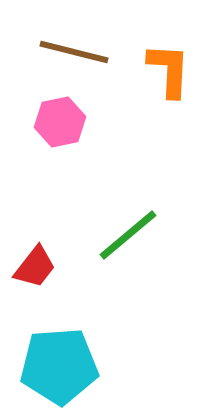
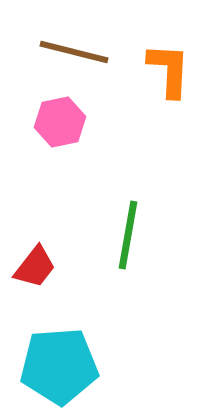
green line: rotated 40 degrees counterclockwise
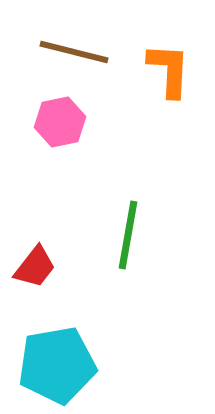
cyan pentagon: moved 2 px left, 1 px up; rotated 6 degrees counterclockwise
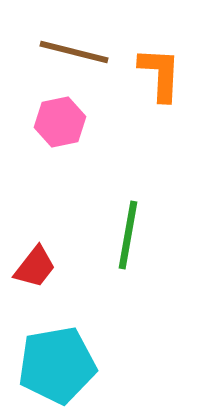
orange L-shape: moved 9 px left, 4 px down
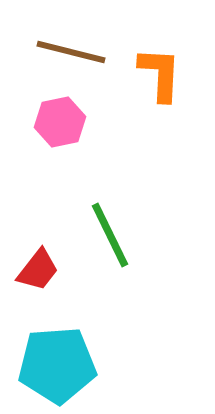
brown line: moved 3 px left
green line: moved 18 px left; rotated 36 degrees counterclockwise
red trapezoid: moved 3 px right, 3 px down
cyan pentagon: rotated 6 degrees clockwise
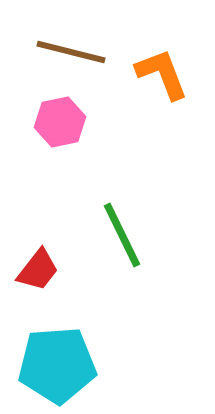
orange L-shape: moved 2 px right; rotated 24 degrees counterclockwise
green line: moved 12 px right
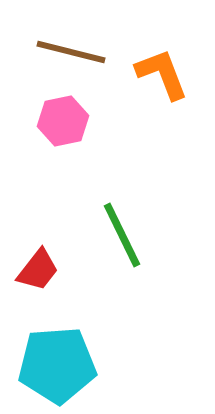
pink hexagon: moved 3 px right, 1 px up
